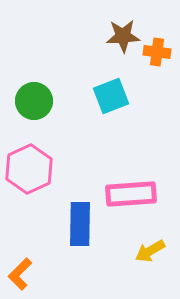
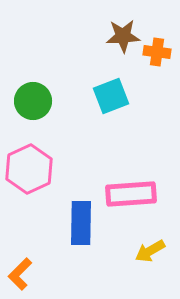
green circle: moved 1 px left
blue rectangle: moved 1 px right, 1 px up
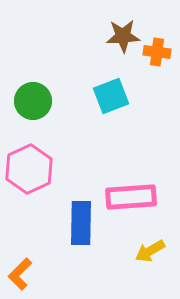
pink rectangle: moved 3 px down
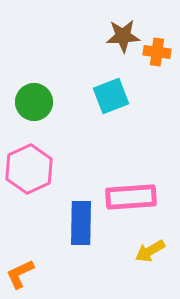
green circle: moved 1 px right, 1 px down
orange L-shape: rotated 20 degrees clockwise
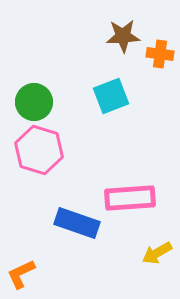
orange cross: moved 3 px right, 2 px down
pink hexagon: moved 10 px right, 19 px up; rotated 18 degrees counterclockwise
pink rectangle: moved 1 px left, 1 px down
blue rectangle: moved 4 px left; rotated 72 degrees counterclockwise
yellow arrow: moved 7 px right, 2 px down
orange L-shape: moved 1 px right
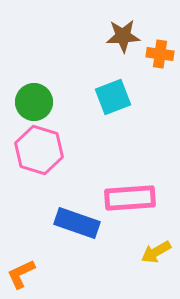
cyan square: moved 2 px right, 1 px down
yellow arrow: moved 1 px left, 1 px up
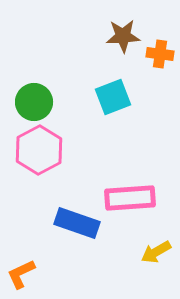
pink hexagon: rotated 15 degrees clockwise
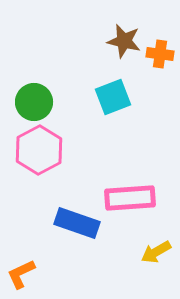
brown star: moved 1 px right, 5 px down; rotated 16 degrees clockwise
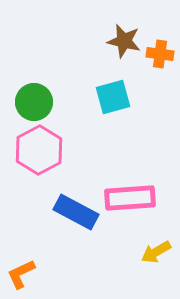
cyan square: rotated 6 degrees clockwise
blue rectangle: moved 1 px left, 11 px up; rotated 9 degrees clockwise
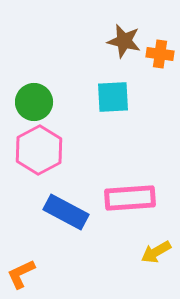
cyan square: rotated 12 degrees clockwise
blue rectangle: moved 10 px left
